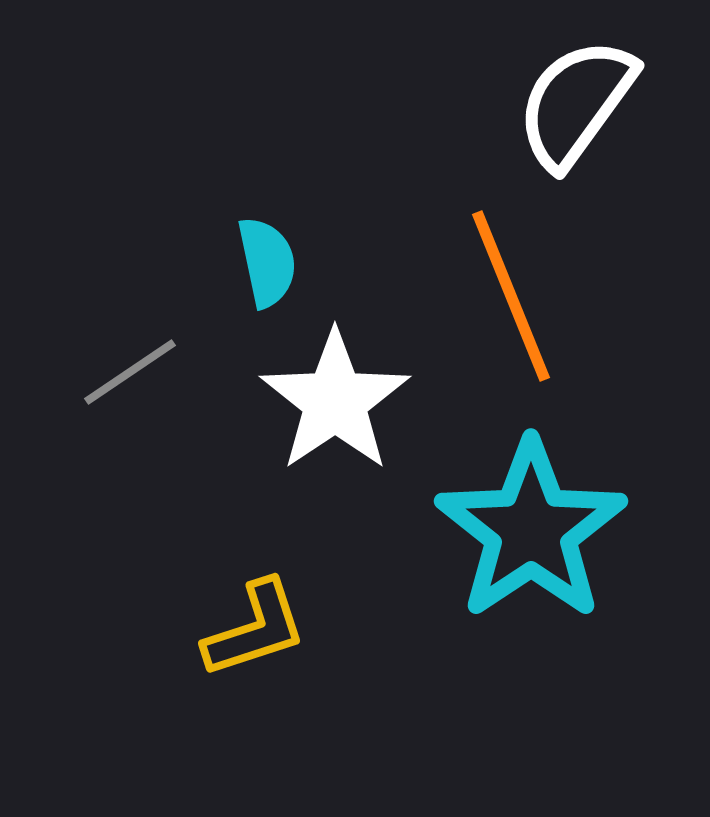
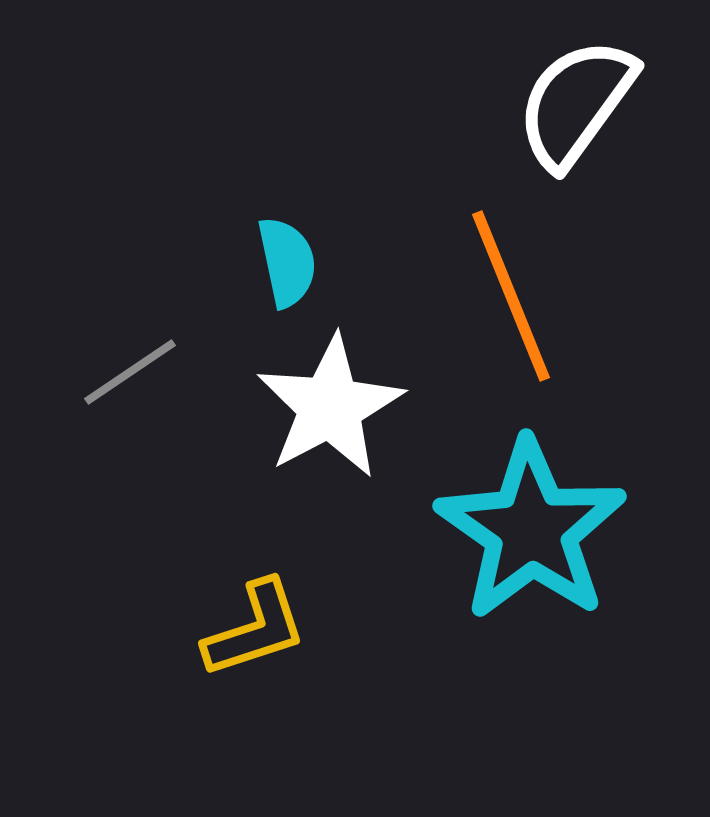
cyan semicircle: moved 20 px right
white star: moved 5 px left, 6 px down; rotated 6 degrees clockwise
cyan star: rotated 3 degrees counterclockwise
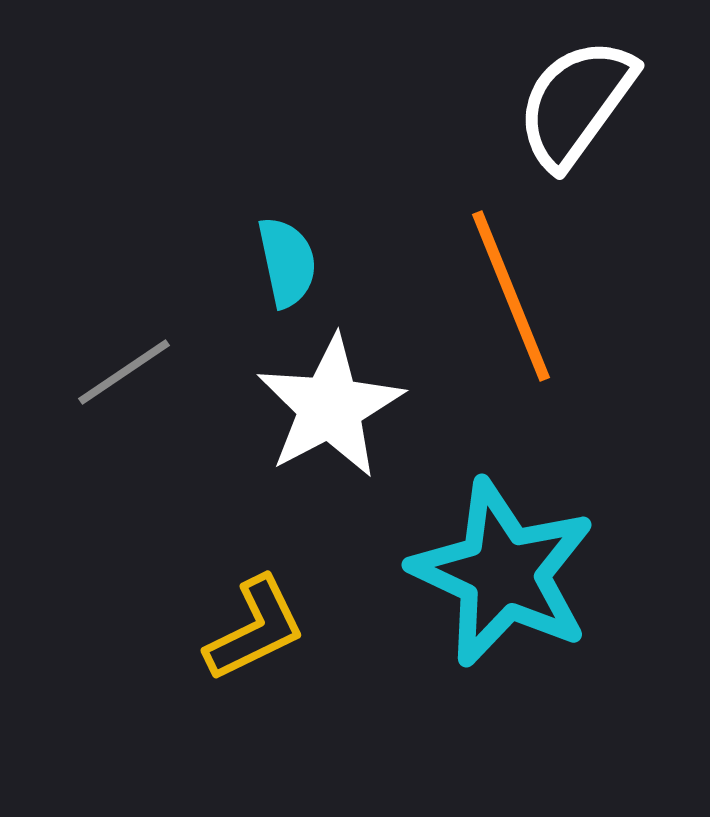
gray line: moved 6 px left
cyan star: moved 28 px left, 43 px down; rotated 10 degrees counterclockwise
yellow L-shape: rotated 8 degrees counterclockwise
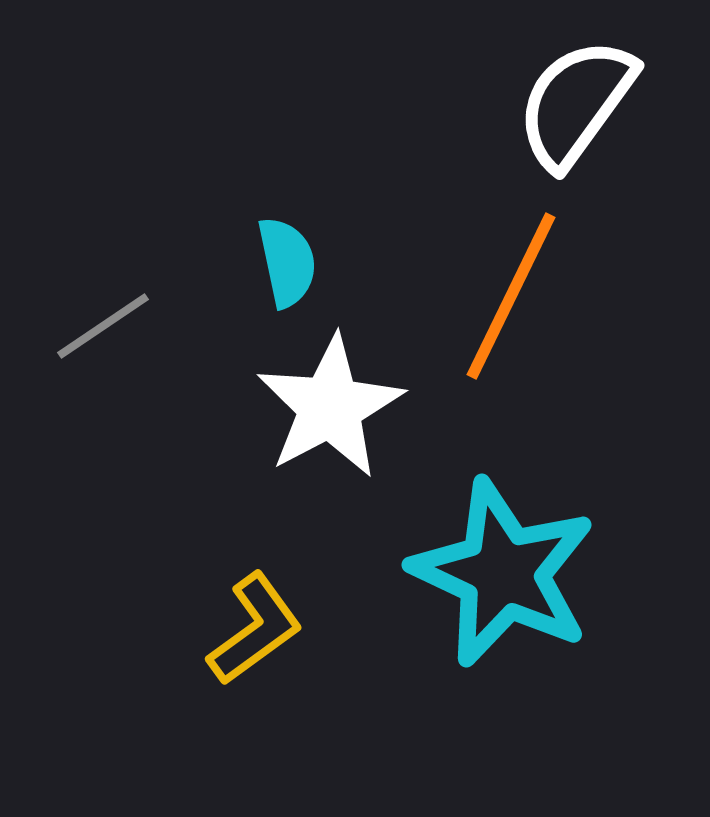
orange line: rotated 48 degrees clockwise
gray line: moved 21 px left, 46 px up
yellow L-shape: rotated 10 degrees counterclockwise
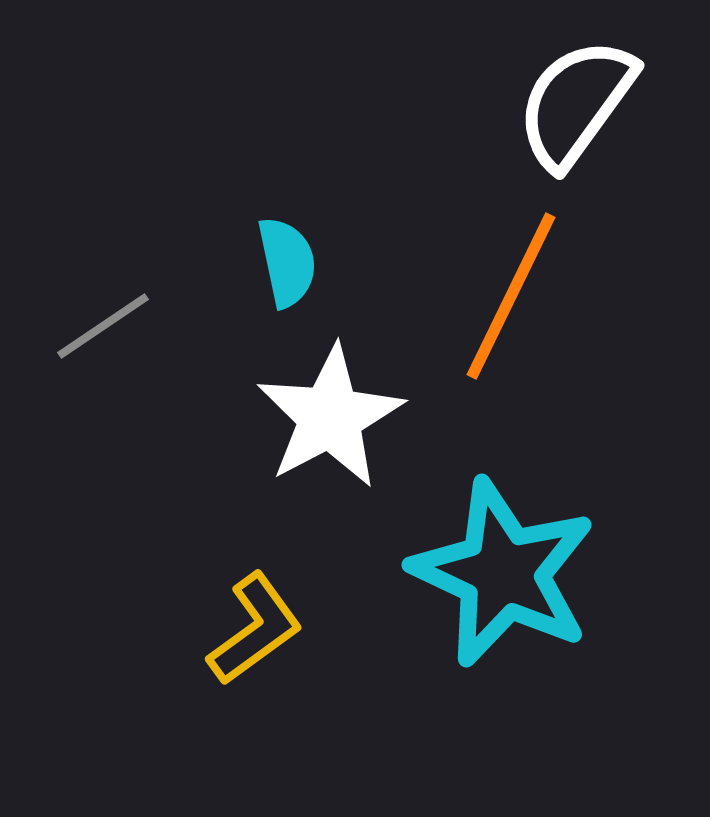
white star: moved 10 px down
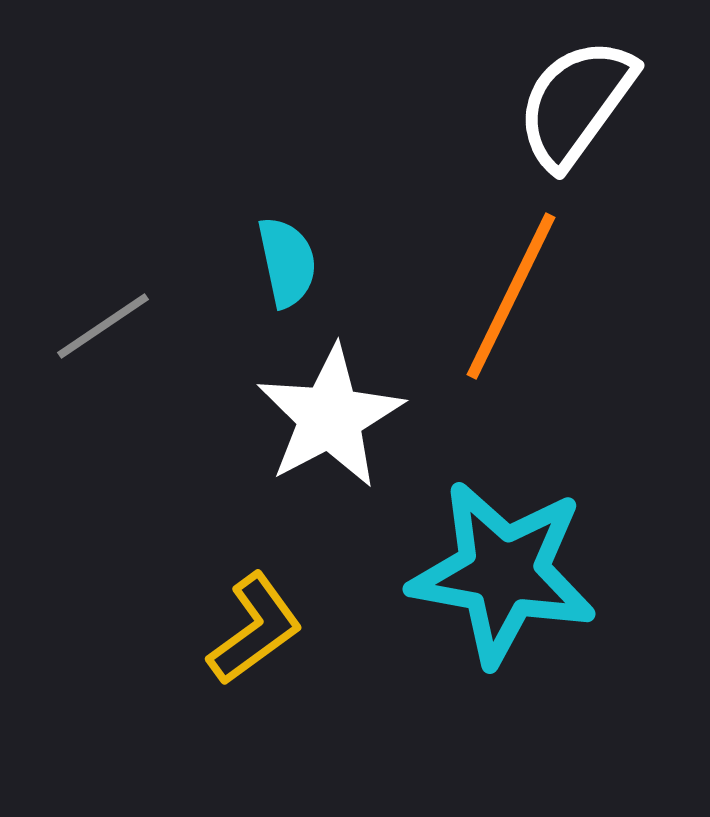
cyan star: rotated 15 degrees counterclockwise
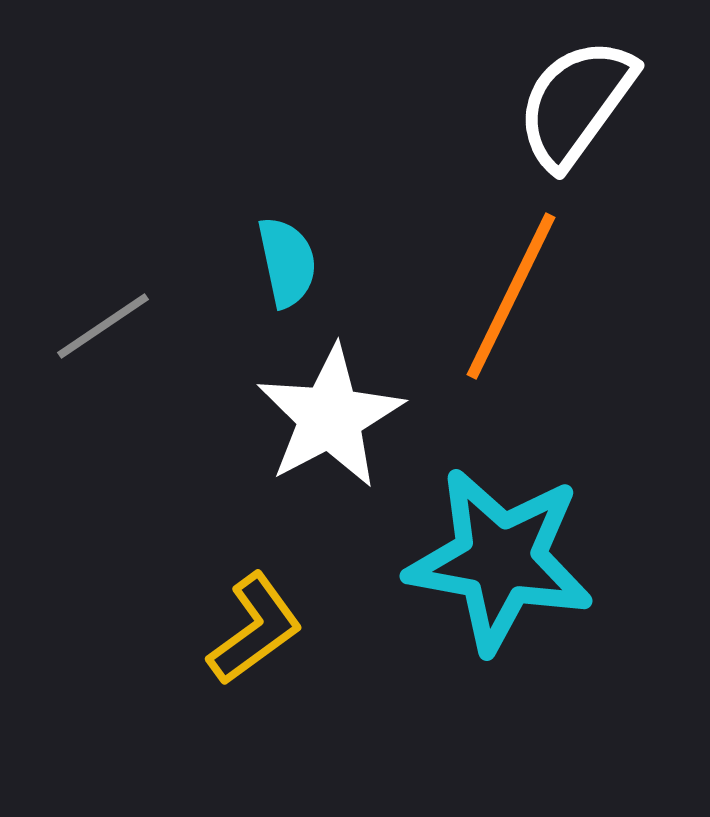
cyan star: moved 3 px left, 13 px up
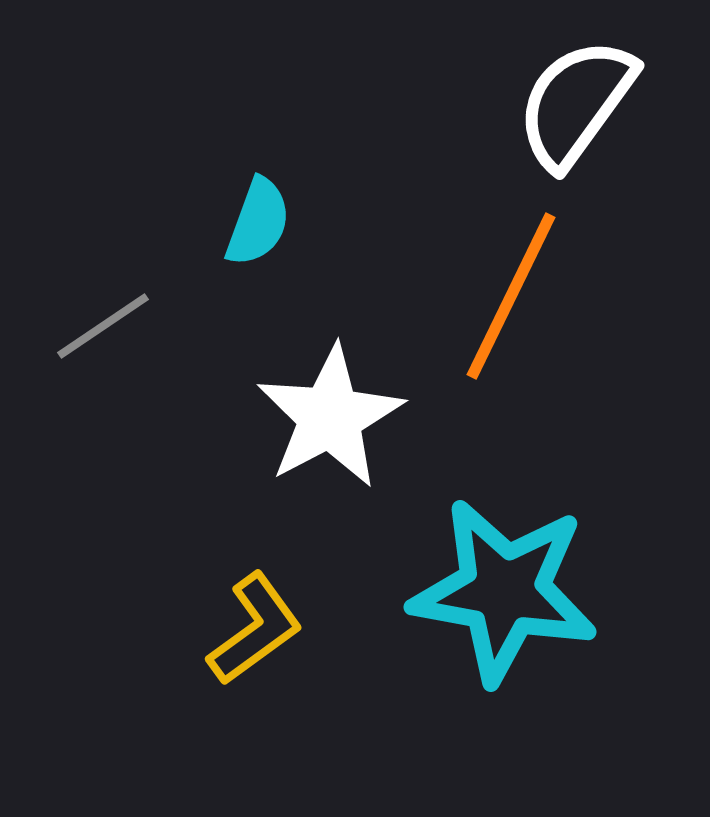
cyan semicircle: moved 29 px left, 40 px up; rotated 32 degrees clockwise
cyan star: moved 4 px right, 31 px down
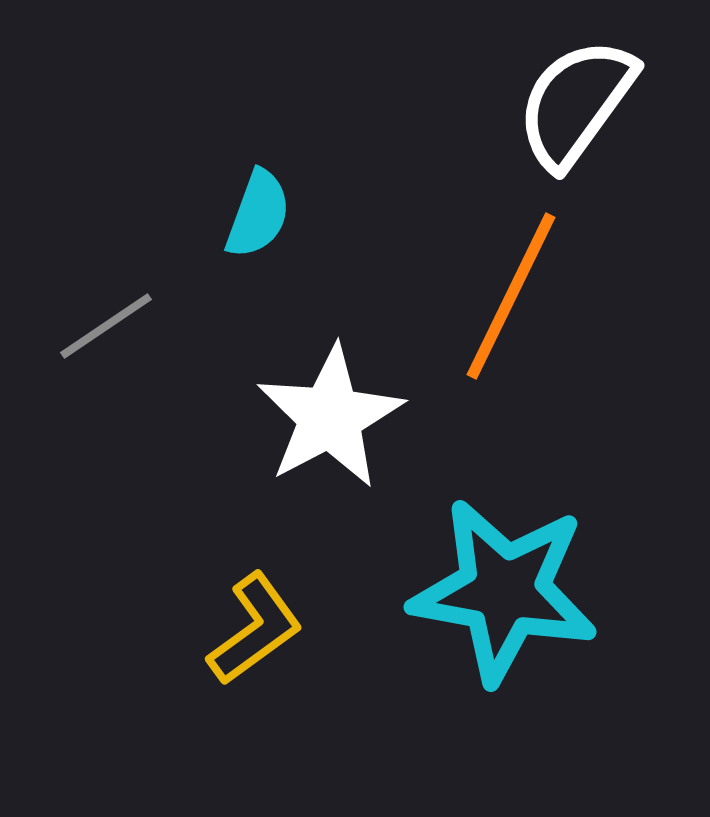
cyan semicircle: moved 8 px up
gray line: moved 3 px right
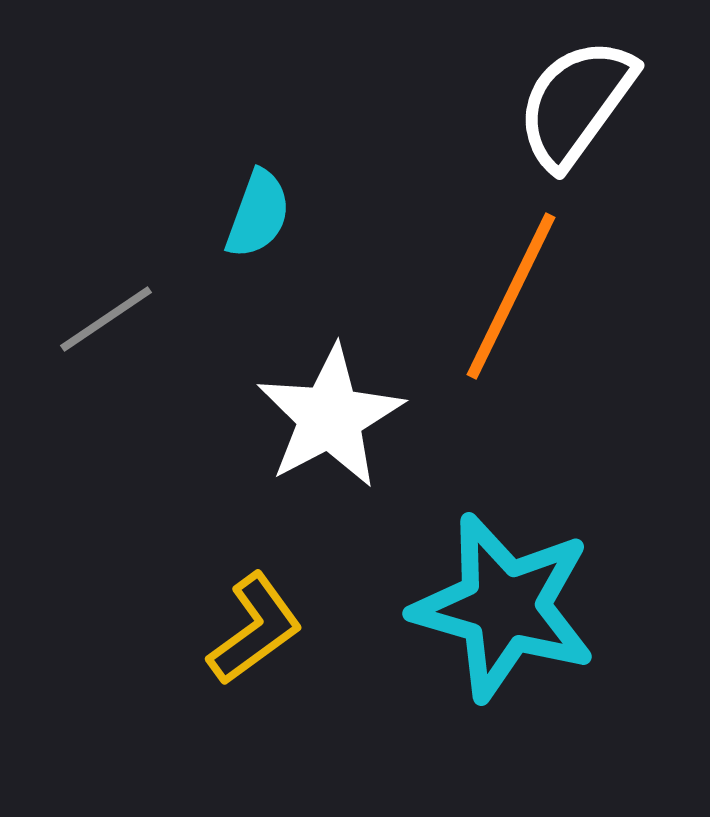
gray line: moved 7 px up
cyan star: moved 16 px down; rotated 6 degrees clockwise
